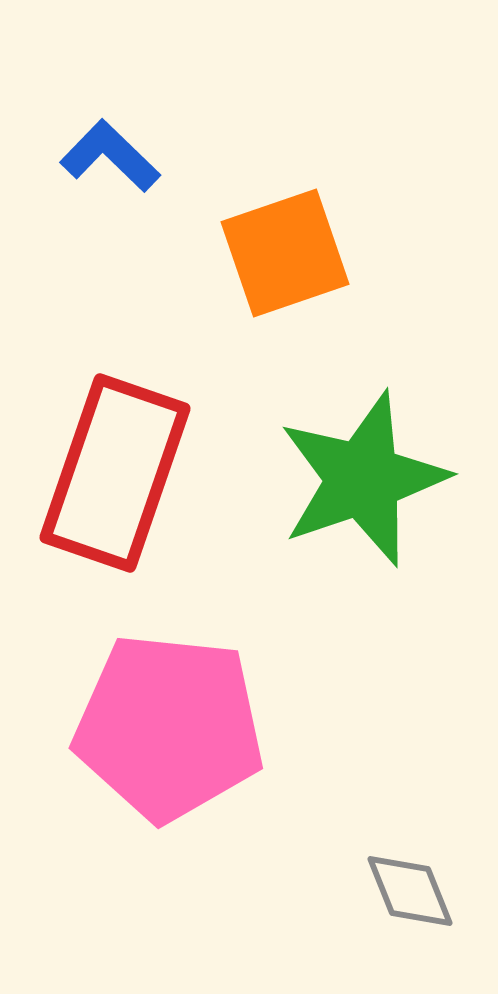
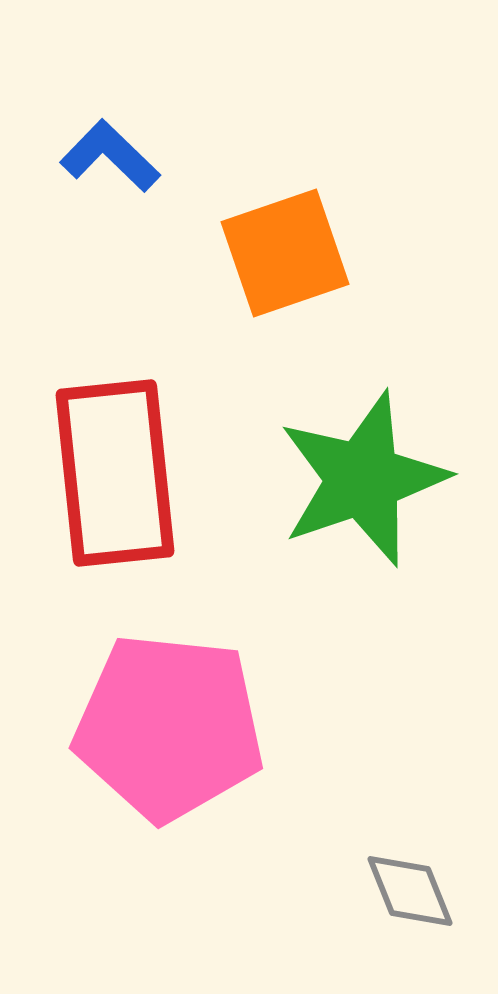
red rectangle: rotated 25 degrees counterclockwise
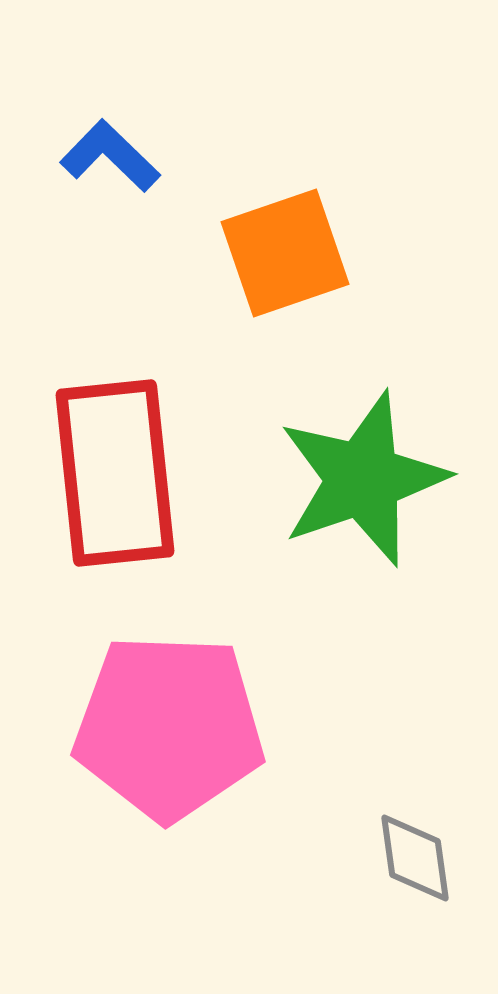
pink pentagon: rotated 4 degrees counterclockwise
gray diamond: moved 5 px right, 33 px up; rotated 14 degrees clockwise
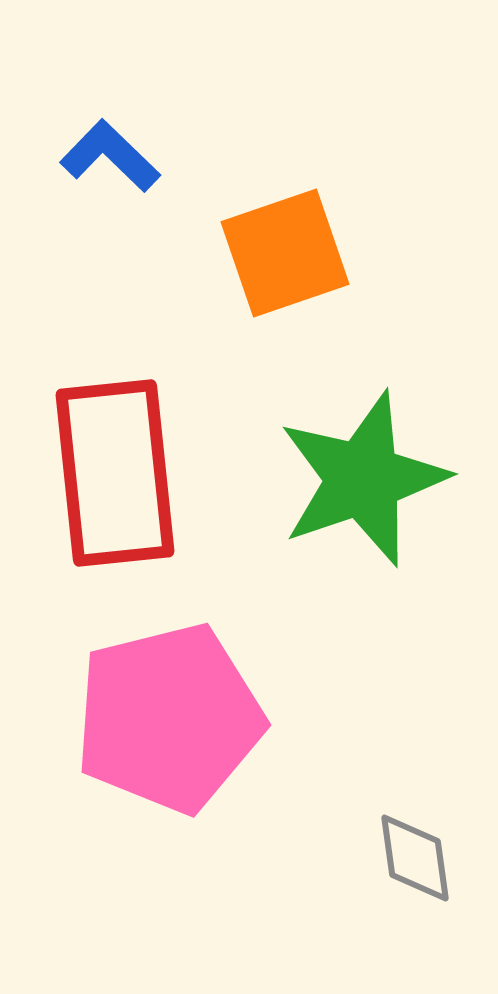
pink pentagon: moved 9 px up; rotated 16 degrees counterclockwise
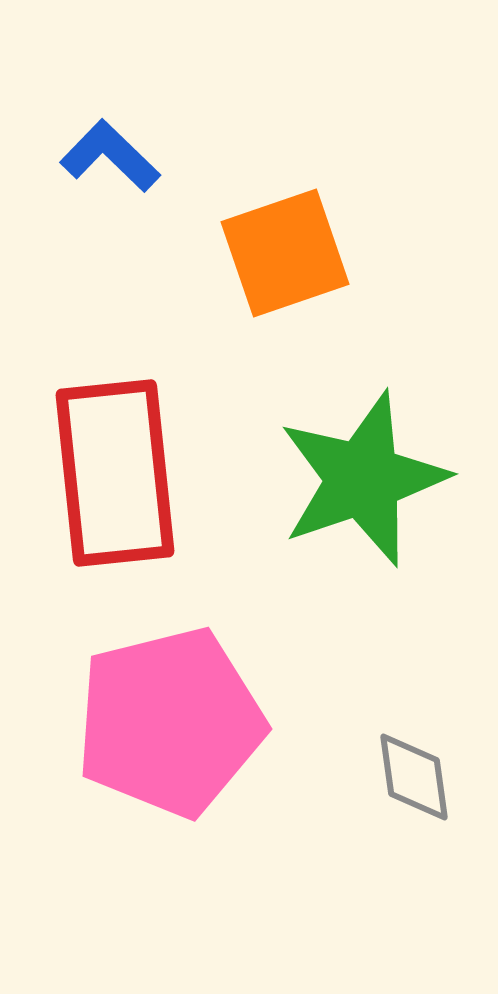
pink pentagon: moved 1 px right, 4 px down
gray diamond: moved 1 px left, 81 px up
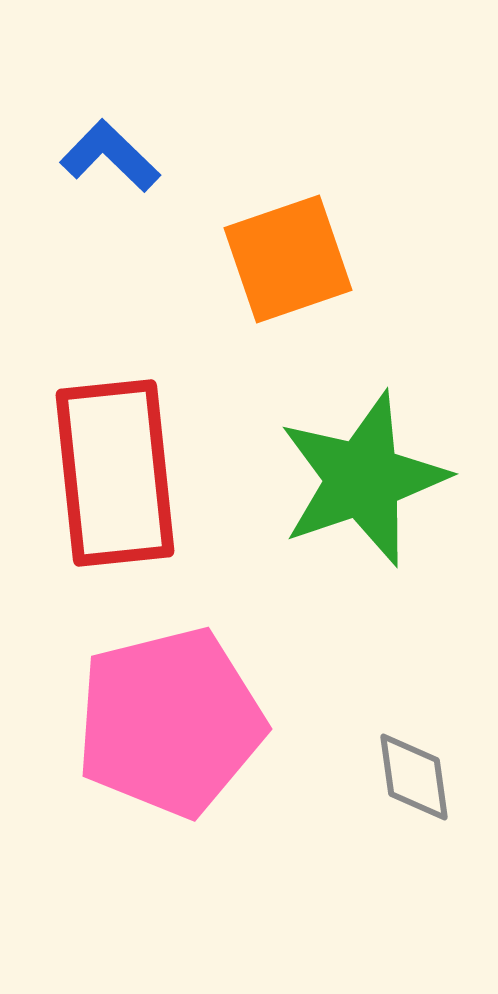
orange square: moved 3 px right, 6 px down
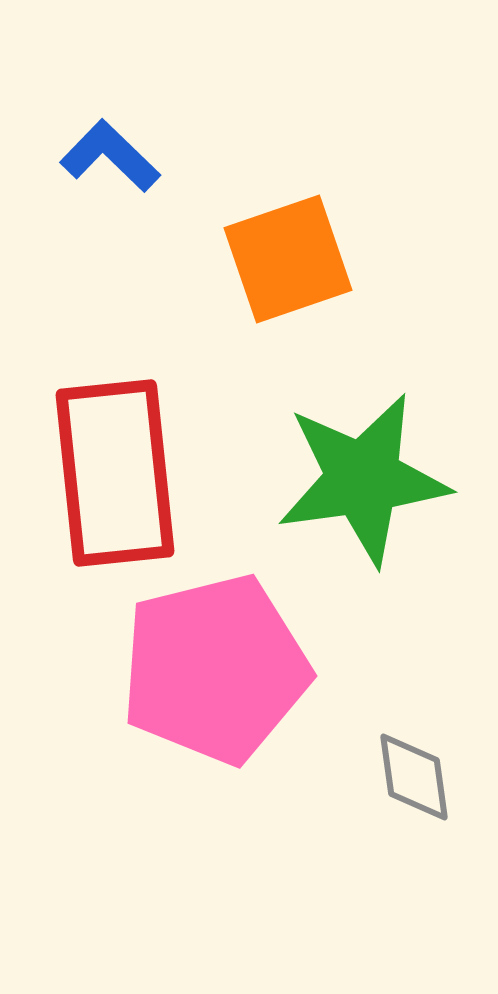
green star: rotated 11 degrees clockwise
pink pentagon: moved 45 px right, 53 px up
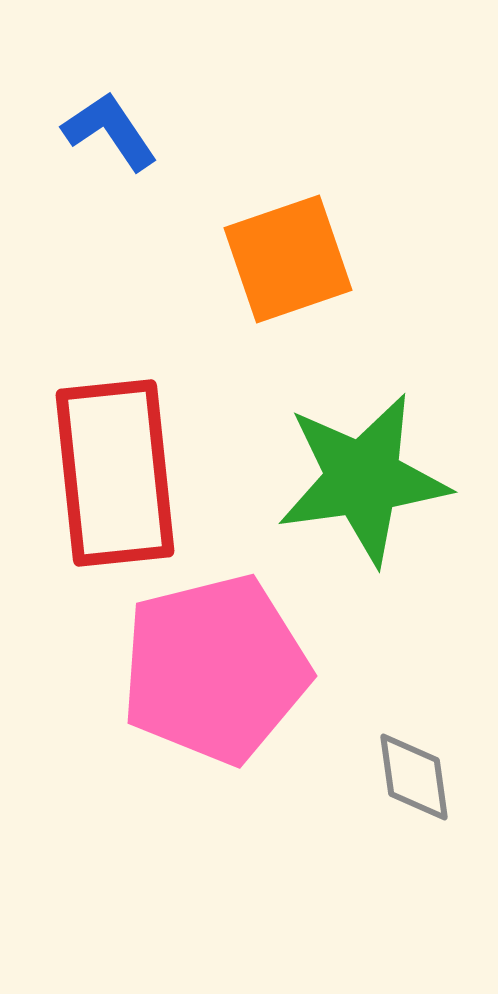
blue L-shape: moved 25 px up; rotated 12 degrees clockwise
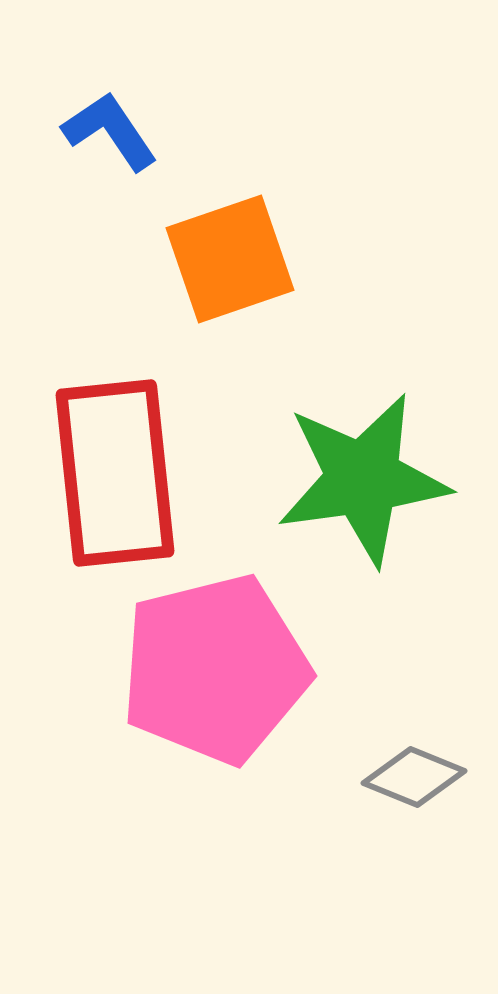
orange square: moved 58 px left
gray diamond: rotated 60 degrees counterclockwise
